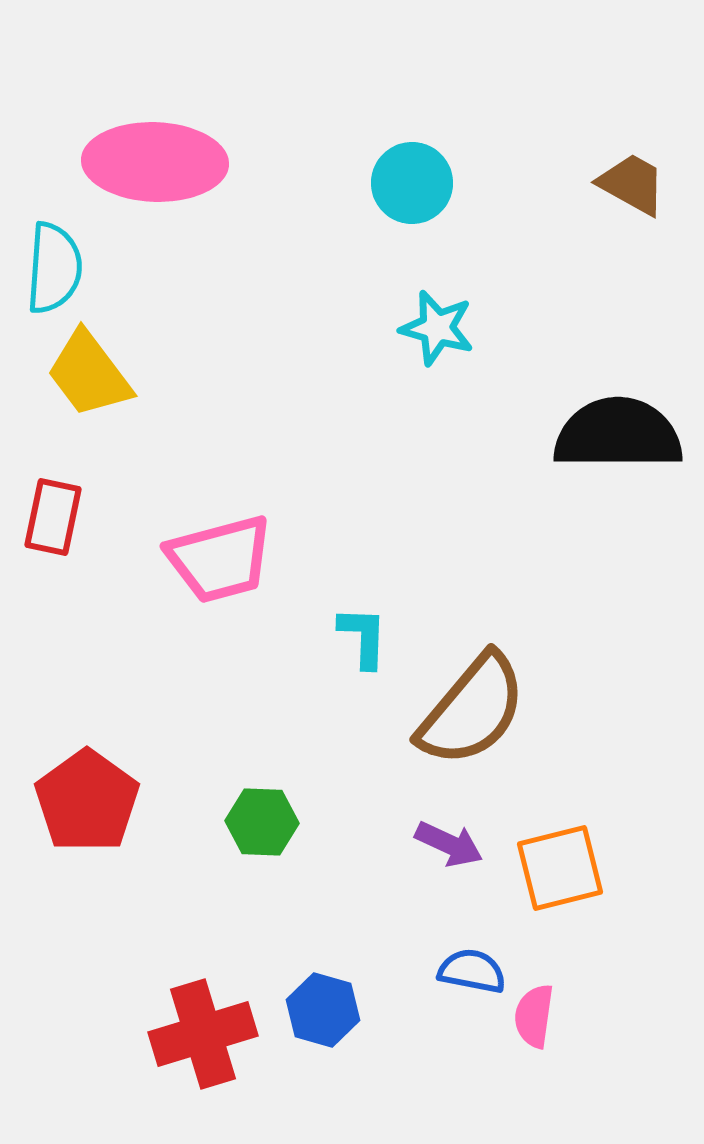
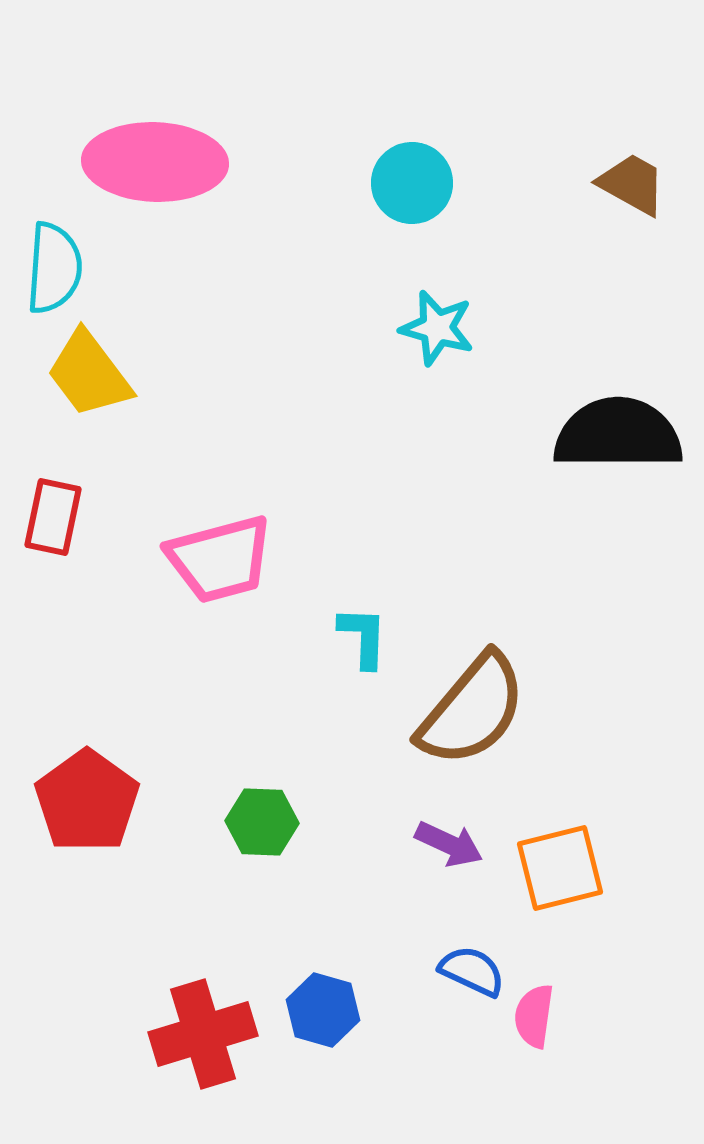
blue semicircle: rotated 14 degrees clockwise
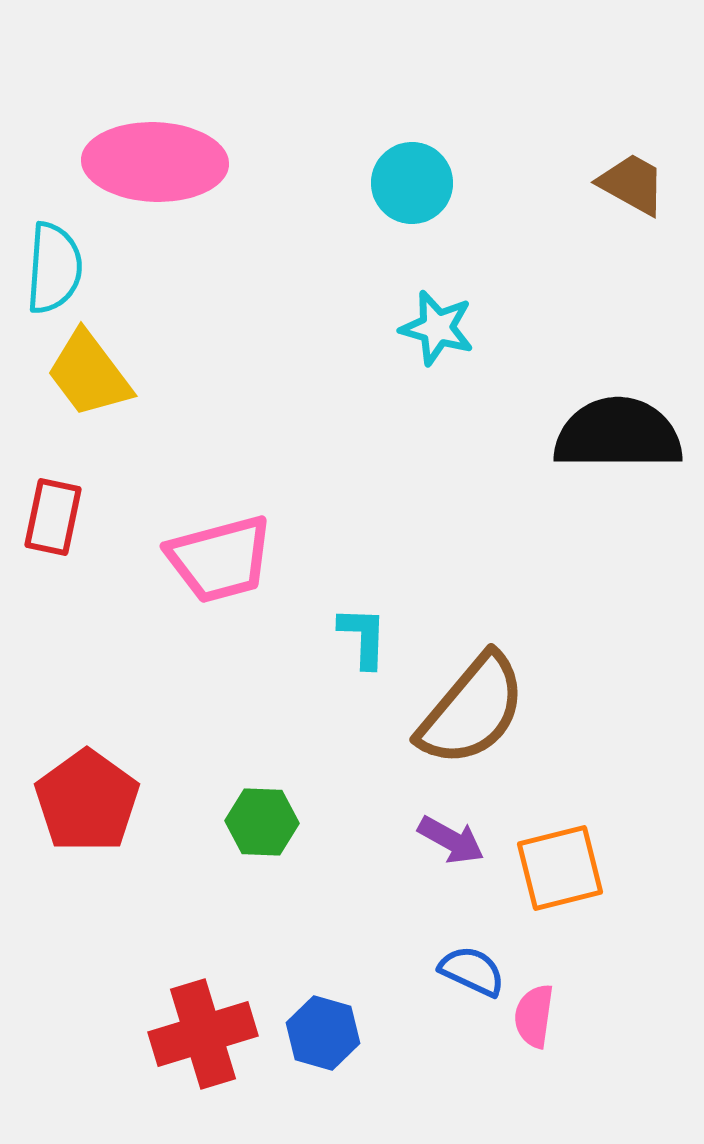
purple arrow: moved 2 px right, 4 px up; rotated 4 degrees clockwise
blue hexagon: moved 23 px down
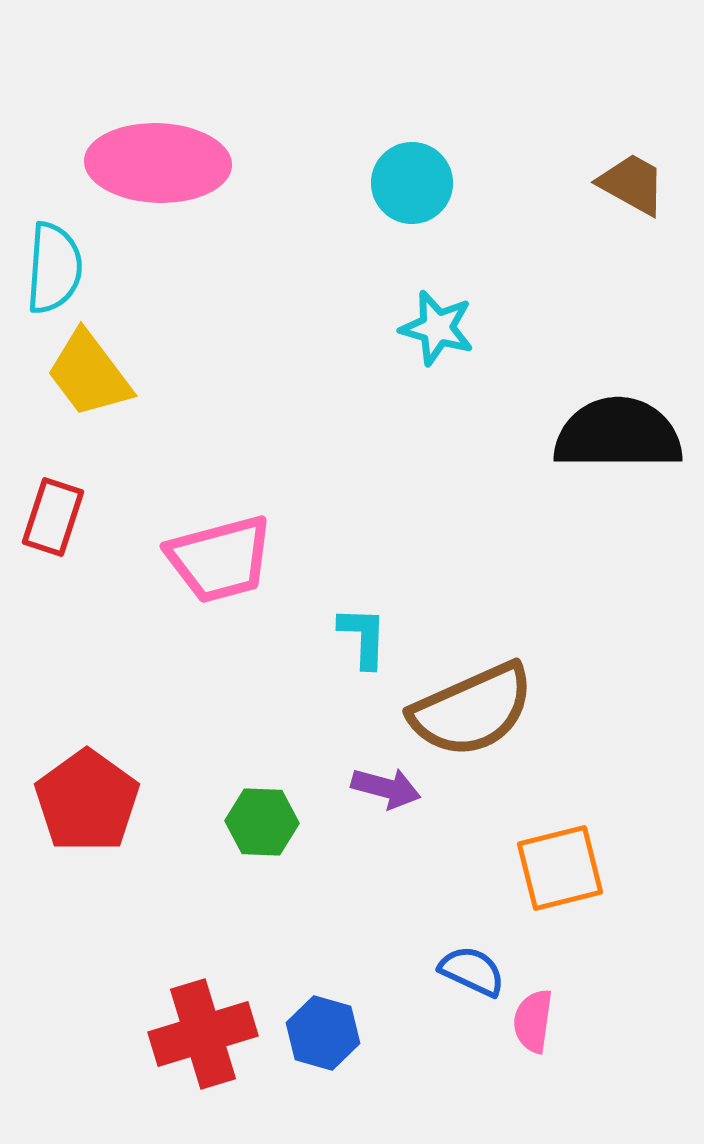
pink ellipse: moved 3 px right, 1 px down
red rectangle: rotated 6 degrees clockwise
brown semicircle: rotated 26 degrees clockwise
purple arrow: moved 65 px left, 52 px up; rotated 14 degrees counterclockwise
pink semicircle: moved 1 px left, 5 px down
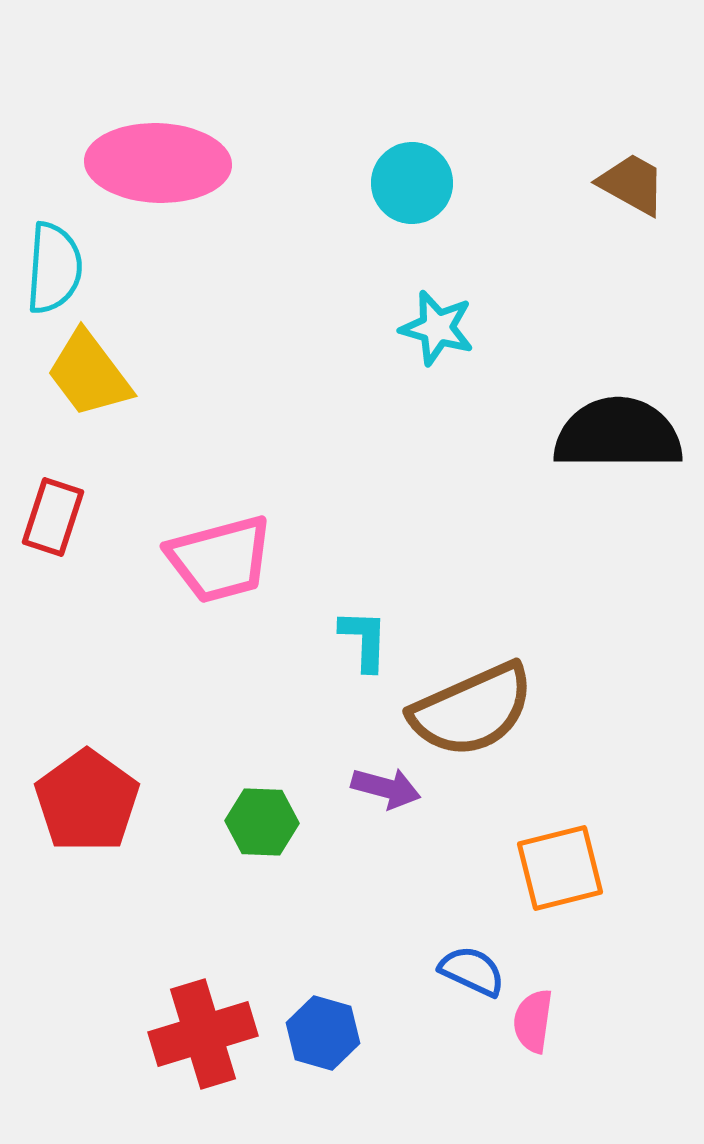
cyan L-shape: moved 1 px right, 3 px down
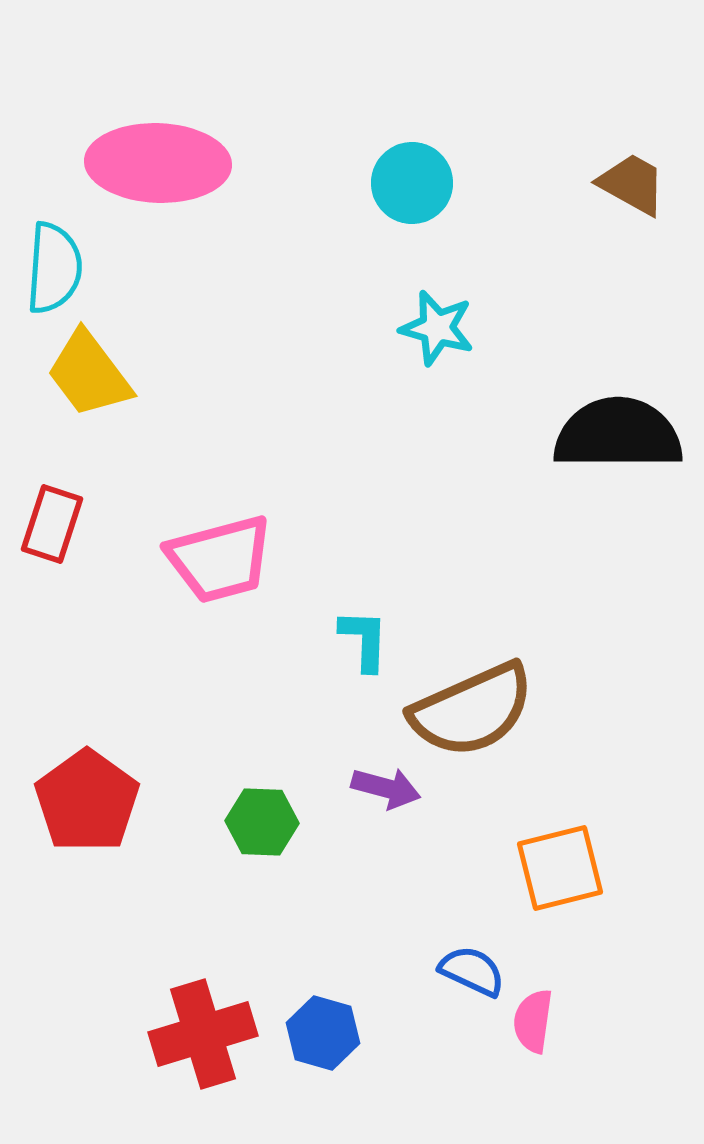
red rectangle: moved 1 px left, 7 px down
